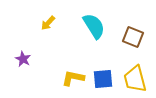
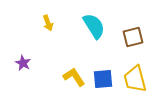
yellow arrow: rotated 63 degrees counterclockwise
brown square: rotated 35 degrees counterclockwise
purple star: moved 4 px down
yellow L-shape: moved 1 px right, 1 px up; rotated 45 degrees clockwise
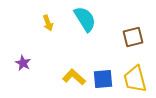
cyan semicircle: moved 9 px left, 7 px up
yellow L-shape: rotated 15 degrees counterclockwise
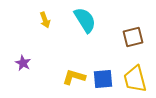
cyan semicircle: moved 1 px down
yellow arrow: moved 3 px left, 3 px up
yellow L-shape: rotated 25 degrees counterclockwise
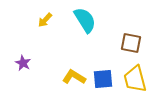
yellow arrow: rotated 63 degrees clockwise
brown square: moved 2 px left, 6 px down; rotated 25 degrees clockwise
yellow L-shape: rotated 15 degrees clockwise
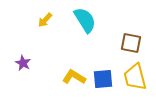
yellow trapezoid: moved 2 px up
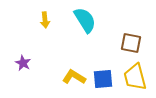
yellow arrow: rotated 49 degrees counterclockwise
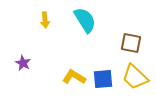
yellow trapezoid: rotated 32 degrees counterclockwise
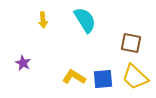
yellow arrow: moved 2 px left
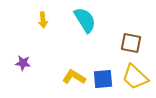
purple star: rotated 21 degrees counterclockwise
